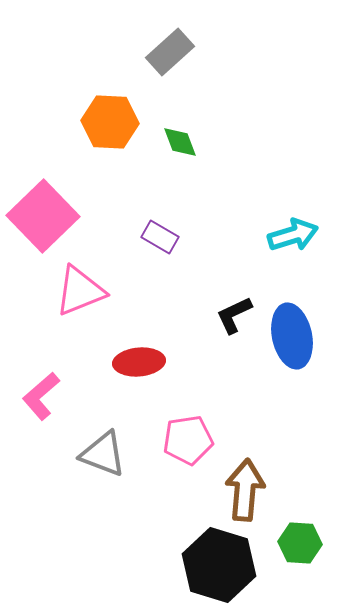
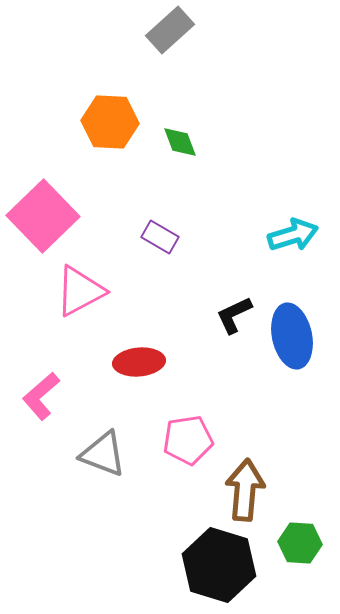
gray rectangle: moved 22 px up
pink triangle: rotated 6 degrees counterclockwise
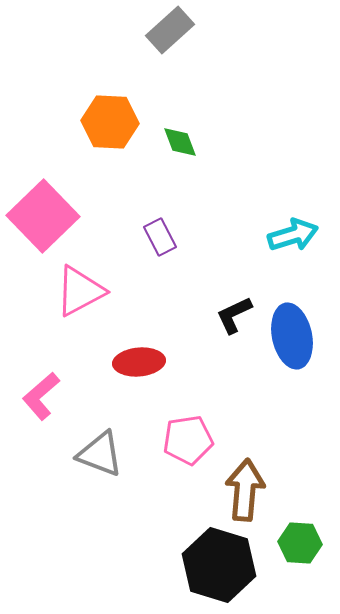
purple rectangle: rotated 33 degrees clockwise
gray triangle: moved 3 px left
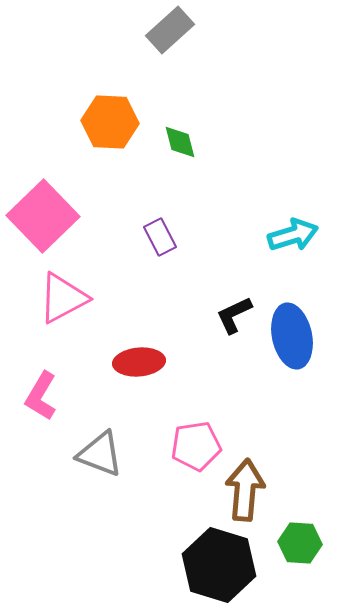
green diamond: rotated 6 degrees clockwise
pink triangle: moved 17 px left, 7 px down
pink L-shape: rotated 18 degrees counterclockwise
pink pentagon: moved 8 px right, 6 px down
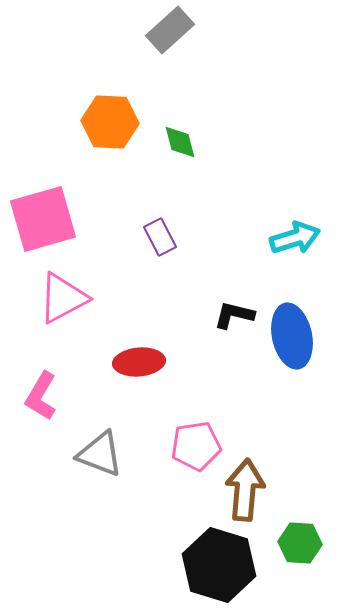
pink square: moved 3 px down; rotated 28 degrees clockwise
cyan arrow: moved 2 px right, 3 px down
black L-shape: rotated 39 degrees clockwise
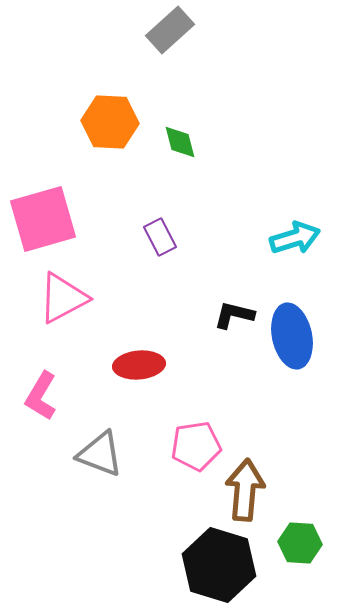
red ellipse: moved 3 px down
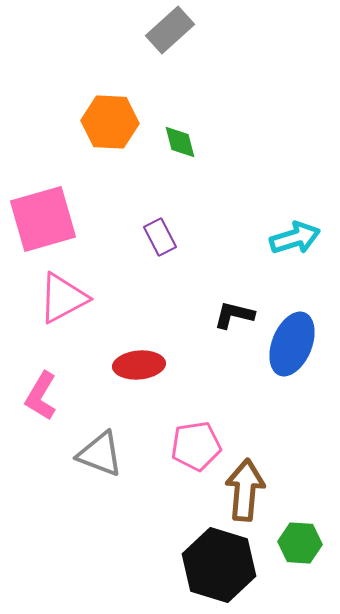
blue ellipse: moved 8 px down; rotated 34 degrees clockwise
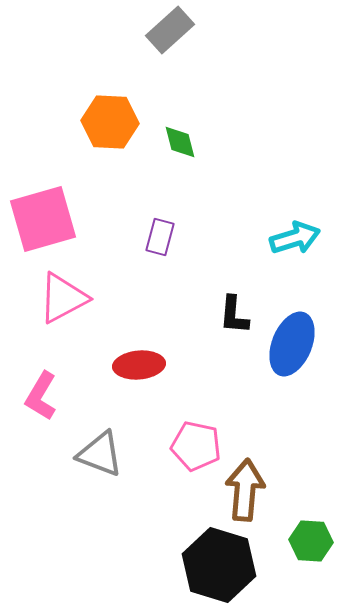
purple rectangle: rotated 42 degrees clockwise
black L-shape: rotated 99 degrees counterclockwise
pink pentagon: rotated 21 degrees clockwise
green hexagon: moved 11 px right, 2 px up
